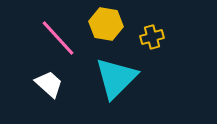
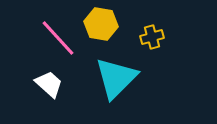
yellow hexagon: moved 5 px left
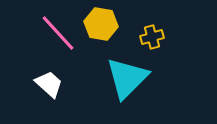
pink line: moved 5 px up
cyan triangle: moved 11 px right
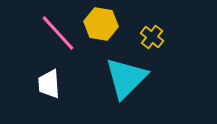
yellow cross: rotated 35 degrees counterclockwise
cyan triangle: moved 1 px left
white trapezoid: rotated 136 degrees counterclockwise
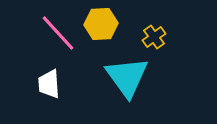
yellow hexagon: rotated 12 degrees counterclockwise
yellow cross: moved 2 px right; rotated 15 degrees clockwise
cyan triangle: moved 1 px right, 1 px up; rotated 21 degrees counterclockwise
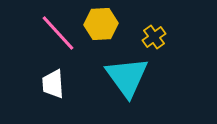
white trapezoid: moved 4 px right
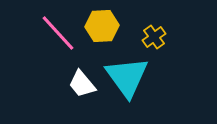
yellow hexagon: moved 1 px right, 2 px down
white trapezoid: moved 29 px right; rotated 36 degrees counterclockwise
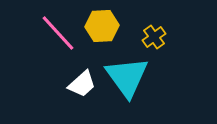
white trapezoid: rotated 92 degrees counterclockwise
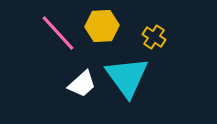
yellow cross: rotated 20 degrees counterclockwise
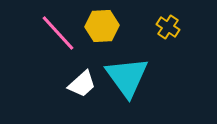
yellow cross: moved 14 px right, 10 px up
